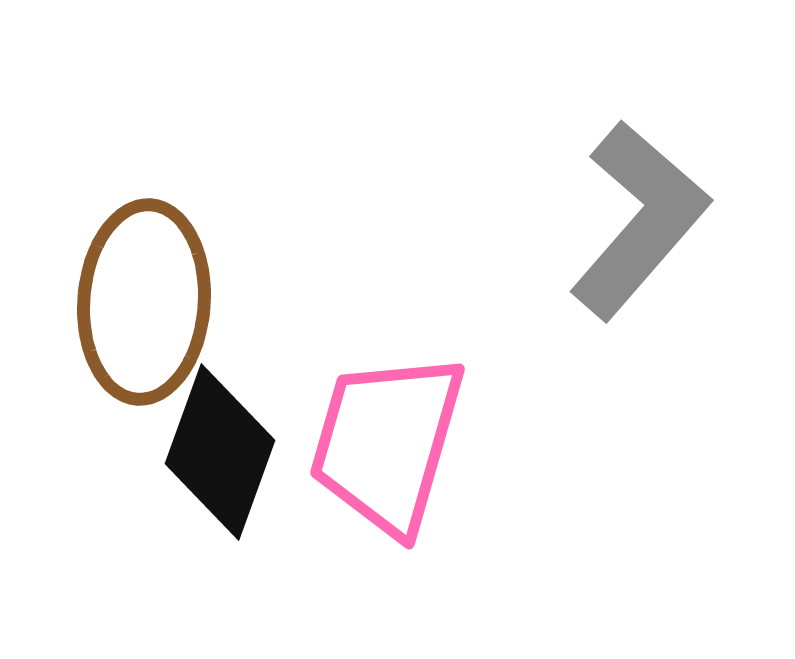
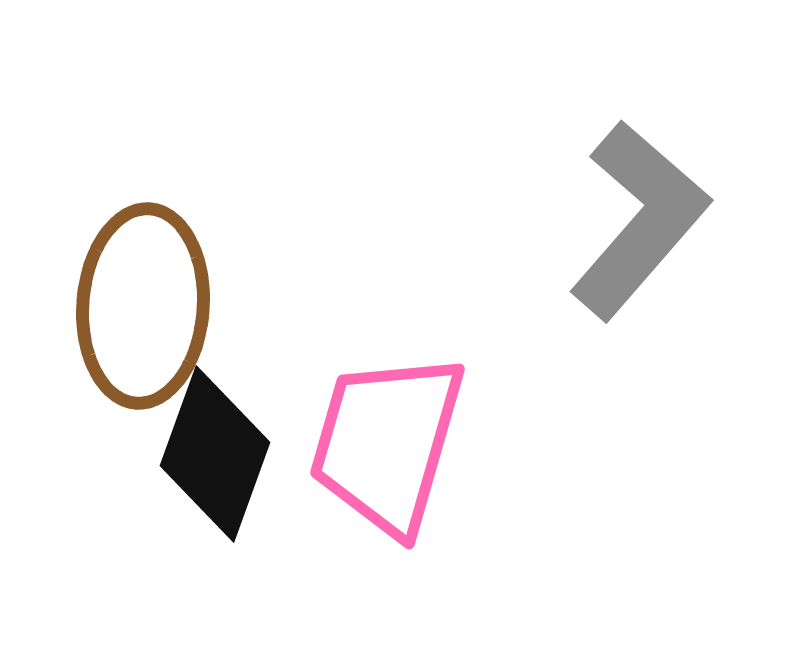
brown ellipse: moved 1 px left, 4 px down
black diamond: moved 5 px left, 2 px down
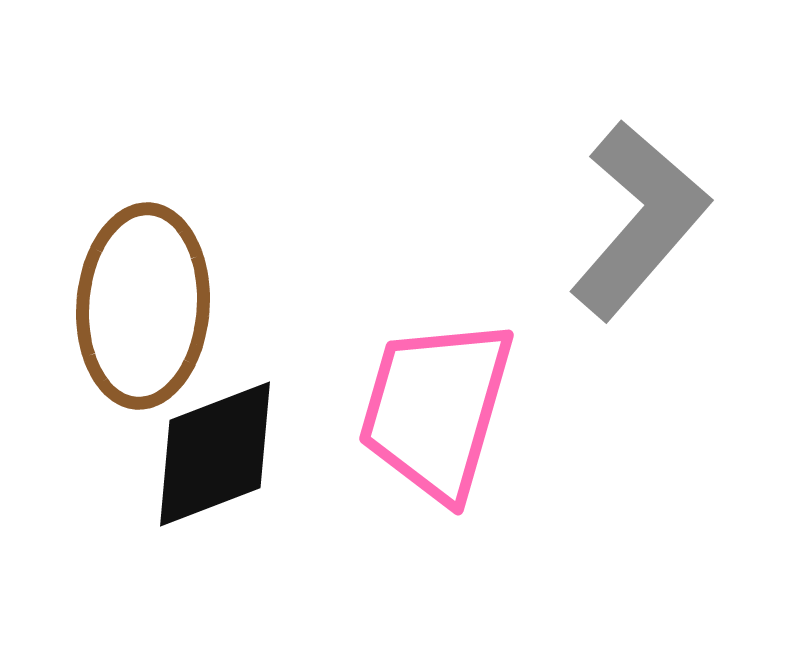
pink trapezoid: moved 49 px right, 34 px up
black diamond: rotated 49 degrees clockwise
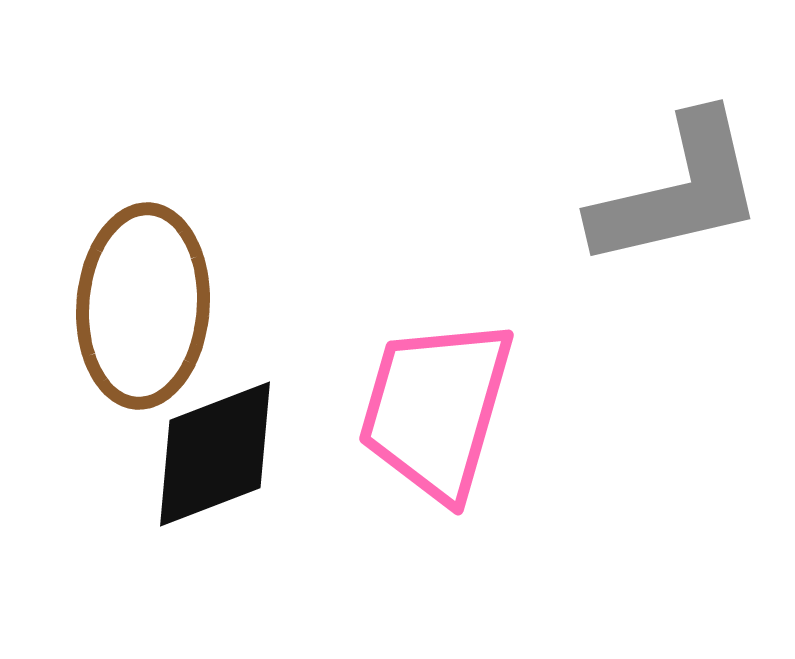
gray L-shape: moved 39 px right, 29 px up; rotated 36 degrees clockwise
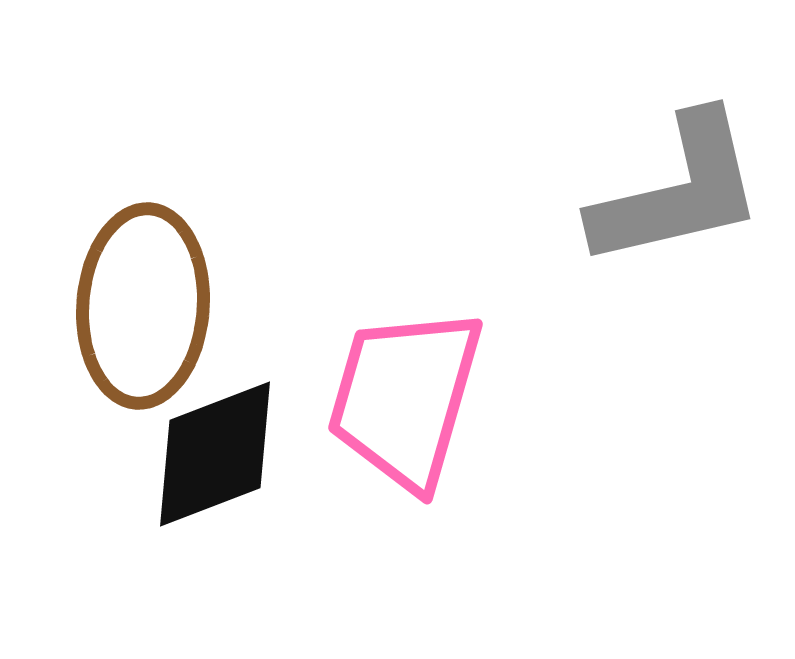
pink trapezoid: moved 31 px left, 11 px up
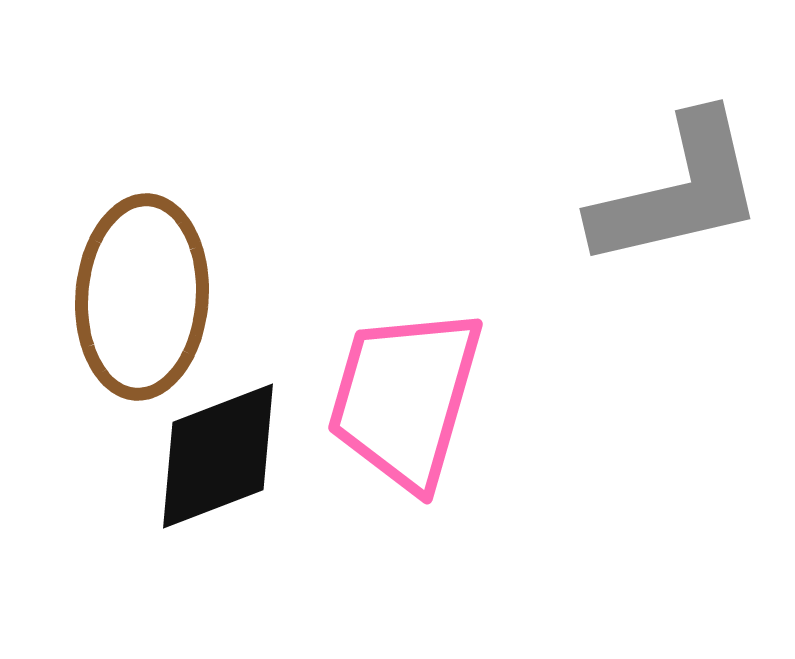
brown ellipse: moved 1 px left, 9 px up
black diamond: moved 3 px right, 2 px down
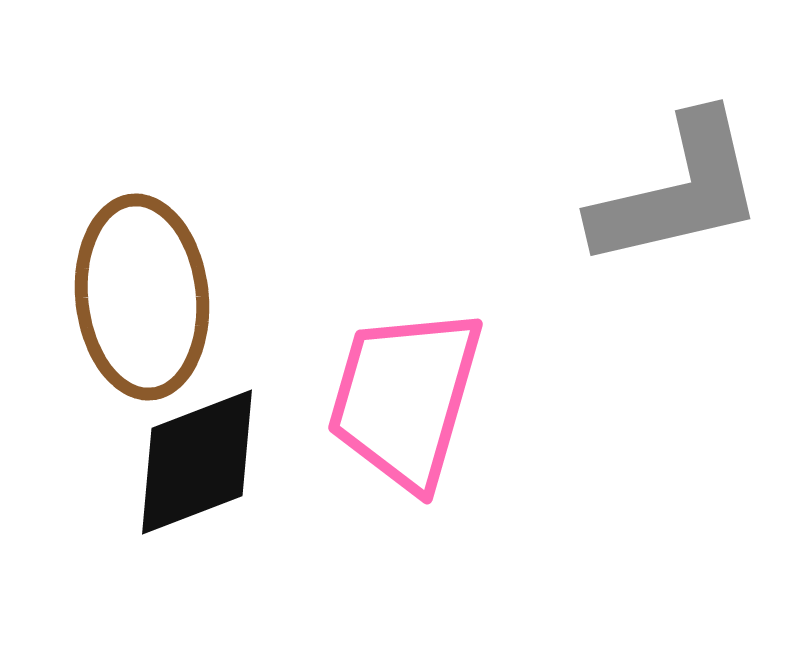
brown ellipse: rotated 10 degrees counterclockwise
black diamond: moved 21 px left, 6 px down
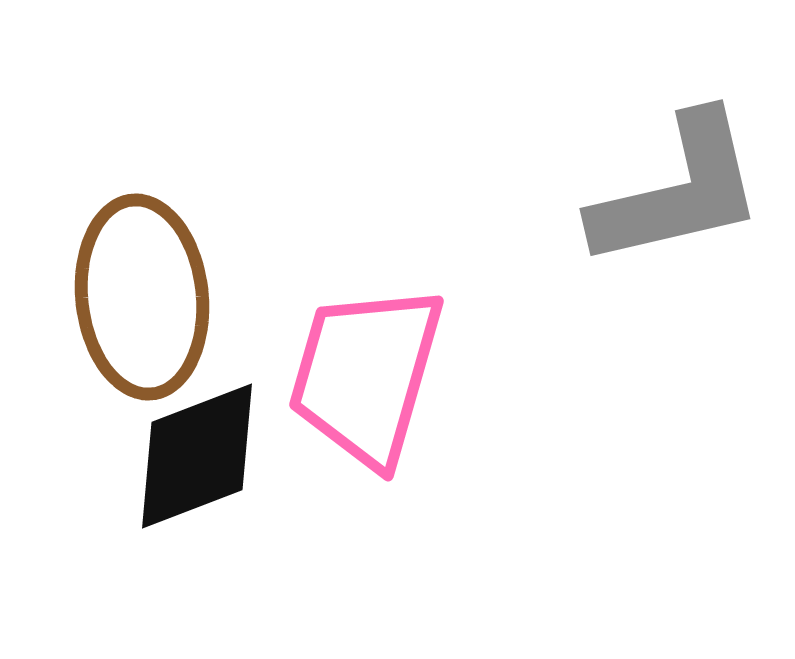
pink trapezoid: moved 39 px left, 23 px up
black diamond: moved 6 px up
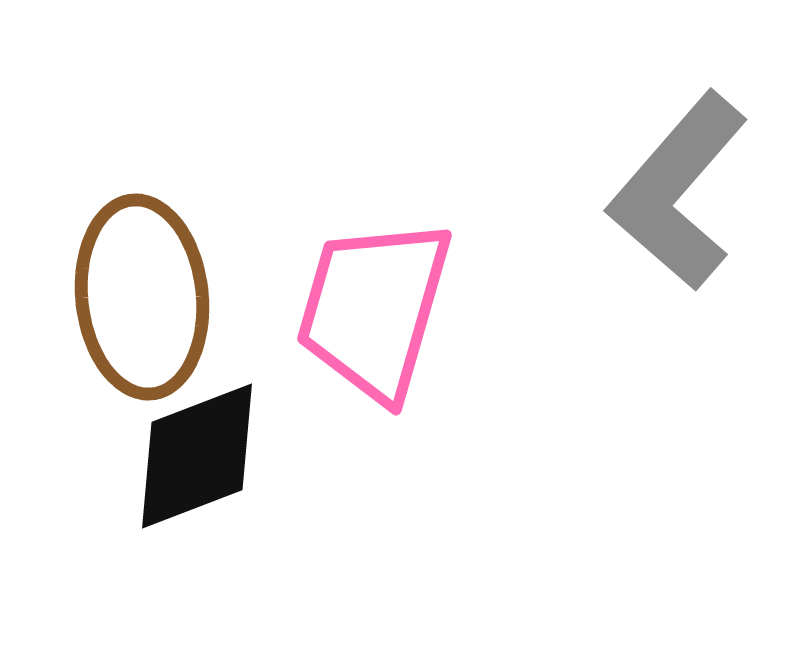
gray L-shape: rotated 144 degrees clockwise
pink trapezoid: moved 8 px right, 66 px up
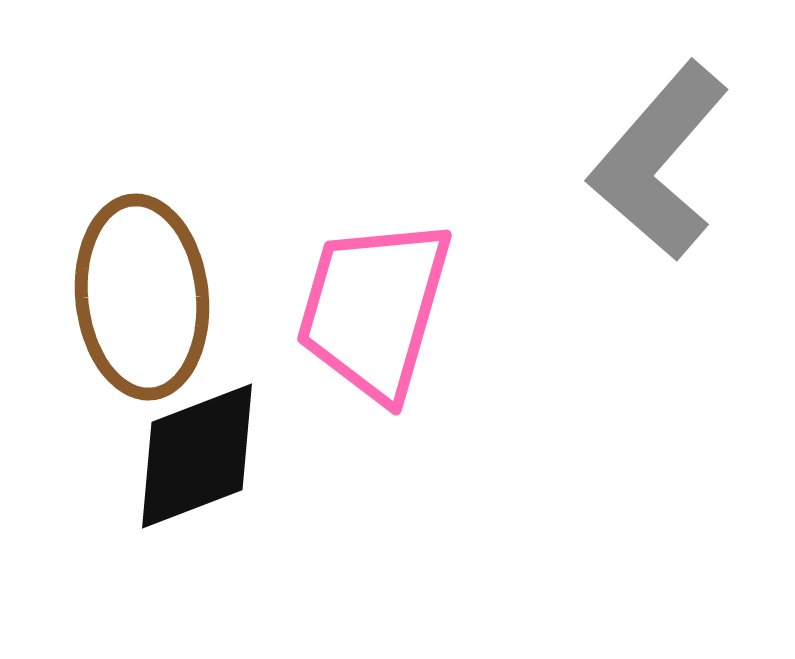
gray L-shape: moved 19 px left, 30 px up
